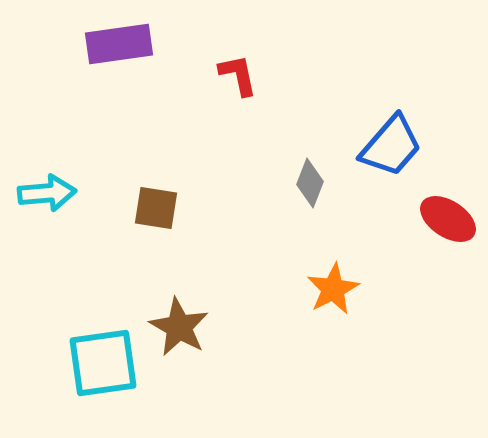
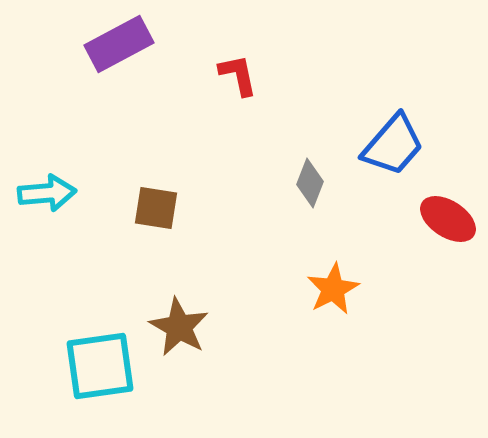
purple rectangle: rotated 20 degrees counterclockwise
blue trapezoid: moved 2 px right, 1 px up
cyan square: moved 3 px left, 3 px down
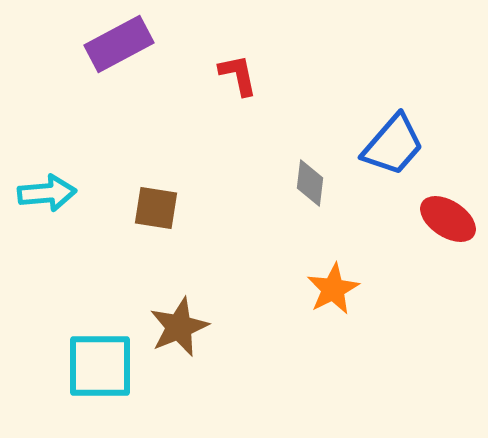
gray diamond: rotated 15 degrees counterclockwise
brown star: rotated 20 degrees clockwise
cyan square: rotated 8 degrees clockwise
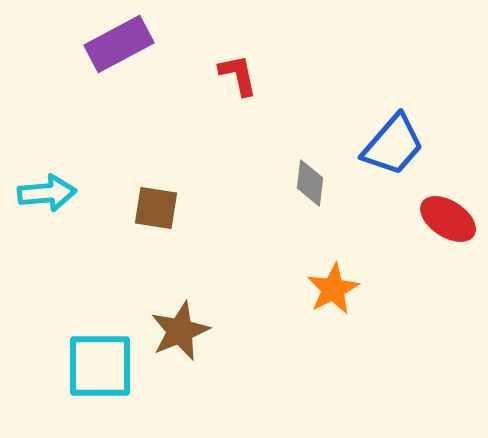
brown star: moved 1 px right, 4 px down
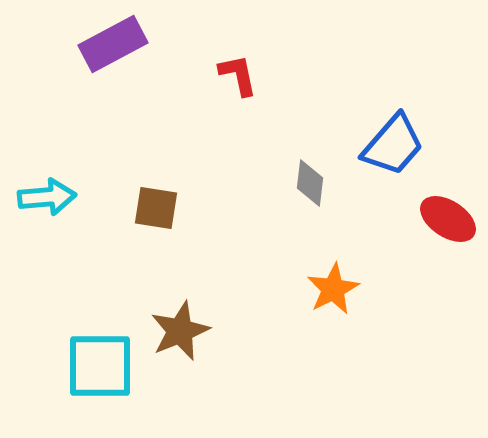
purple rectangle: moved 6 px left
cyan arrow: moved 4 px down
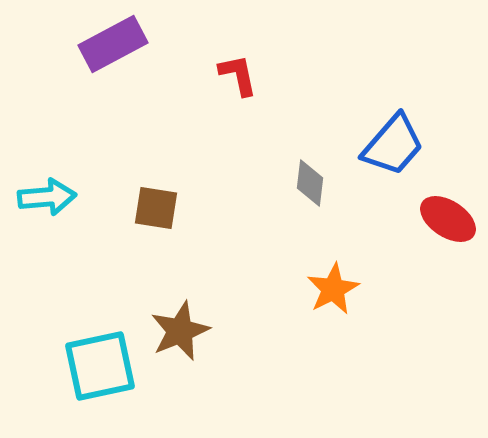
cyan square: rotated 12 degrees counterclockwise
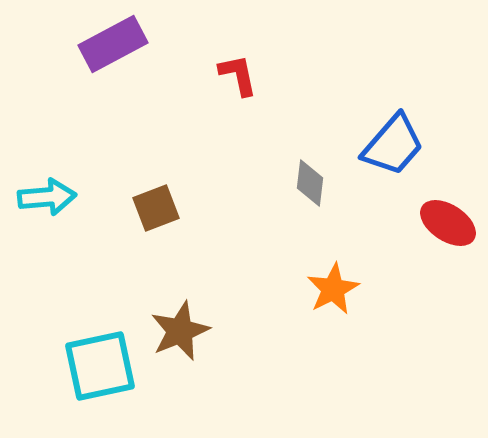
brown square: rotated 30 degrees counterclockwise
red ellipse: moved 4 px down
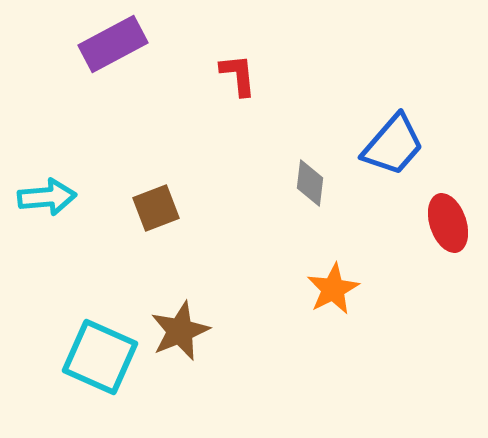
red L-shape: rotated 6 degrees clockwise
red ellipse: rotated 38 degrees clockwise
cyan square: moved 9 px up; rotated 36 degrees clockwise
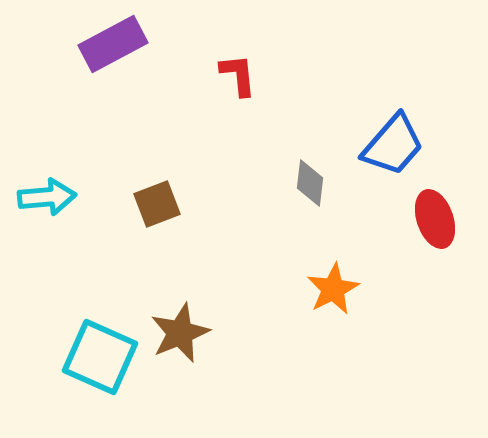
brown square: moved 1 px right, 4 px up
red ellipse: moved 13 px left, 4 px up
brown star: moved 2 px down
